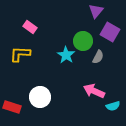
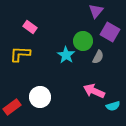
red rectangle: rotated 54 degrees counterclockwise
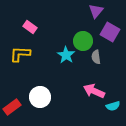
gray semicircle: moved 2 px left; rotated 144 degrees clockwise
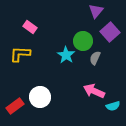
purple square: rotated 18 degrees clockwise
gray semicircle: moved 1 px left, 1 px down; rotated 32 degrees clockwise
red rectangle: moved 3 px right, 1 px up
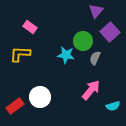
cyan star: rotated 24 degrees counterclockwise
pink arrow: moved 3 px left, 1 px up; rotated 105 degrees clockwise
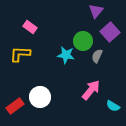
gray semicircle: moved 2 px right, 2 px up
cyan semicircle: rotated 48 degrees clockwise
